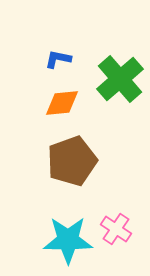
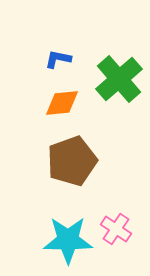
green cross: moved 1 px left
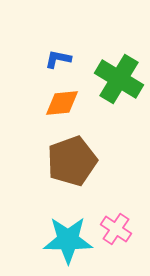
green cross: rotated 18 degrees counterclockwise
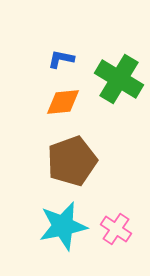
blue L-shape: moved 3 px right
orange diamond: moved 1 px right, 1 px up
cyan star: moved 5 px left, 14 px up; rotated 12 degrees counterclockwise
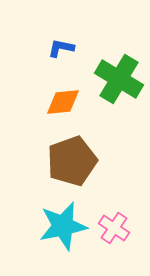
blue L-shape: moved 11 px up
pink cross: moved 2 px left, 1 px up
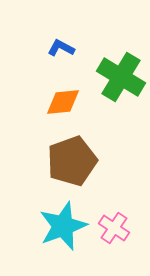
blue L-shape: rotated 16 degrees clockwise
green cross: moved 2 px right, 2 px up
cyan star: rotated 9 degrees counterclockwise
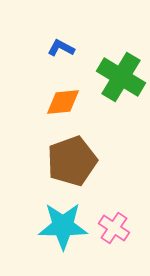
cyan star: rotated 21 degrees clockwise
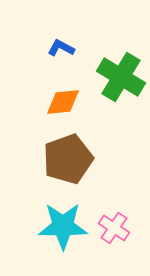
brown pentagon: moved 4 px left, 2 px up
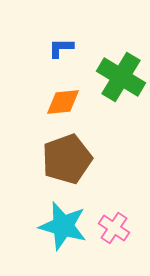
blue L-shape: rotated 28 degrees counterclockwise
brown pentagon: moved 1 px left
cyan star: rotated 15 degrees clockwise
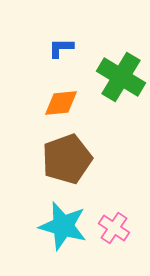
orange diamond: moved 2 px left, 1 px down
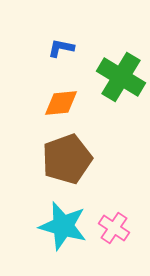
blue L-shape: rotated 12 degrees clockwise
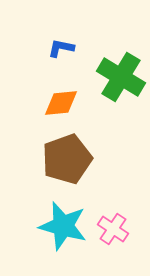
pink cross: moved 1 px left, 1 px down
